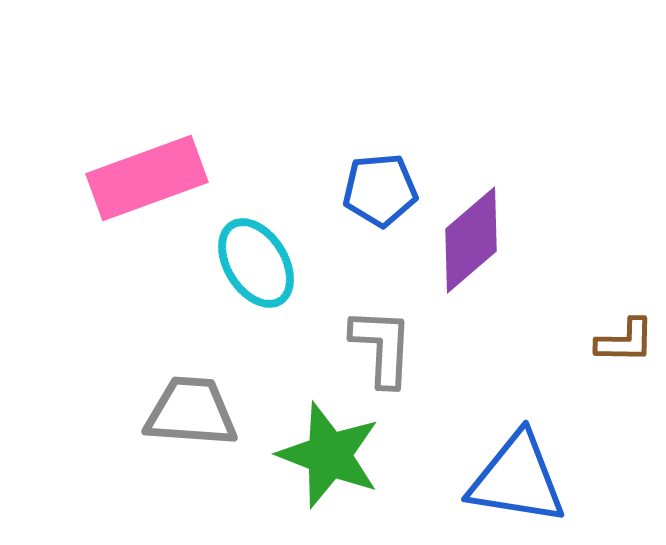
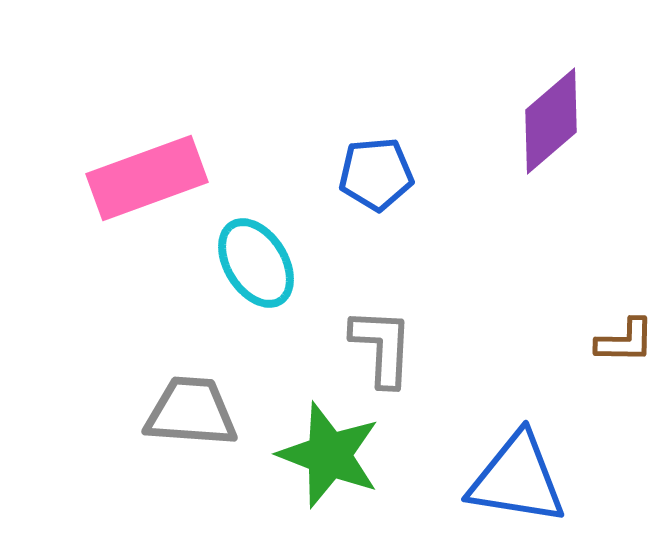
blue pentagon: moved 4 px left, 16 px up
purple diamond: moved 80 px right, 119 px up
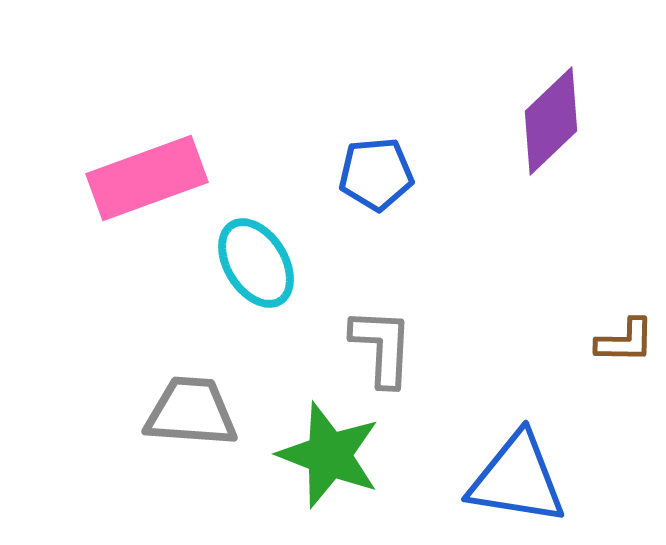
purple diamond: rotated 3 degrees counterclockwise
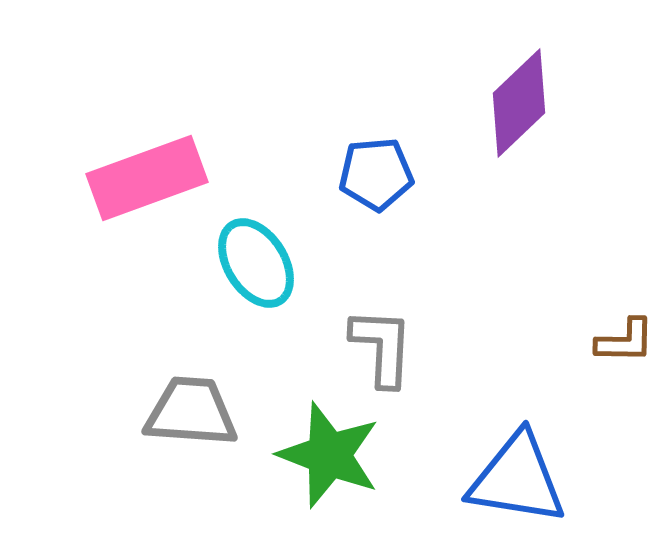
purple diamond: moved 32 px left, 18 px up
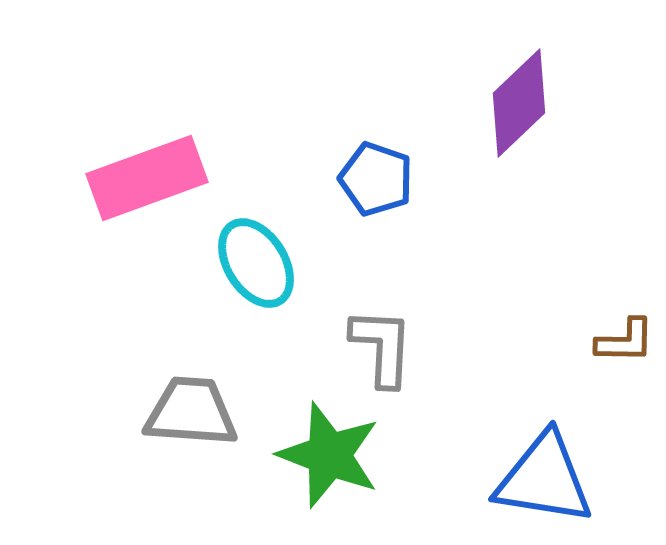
blue pentagon: moved 5 px down; rotated 24 degrees clockwise
blue triangle: moved 27 px right
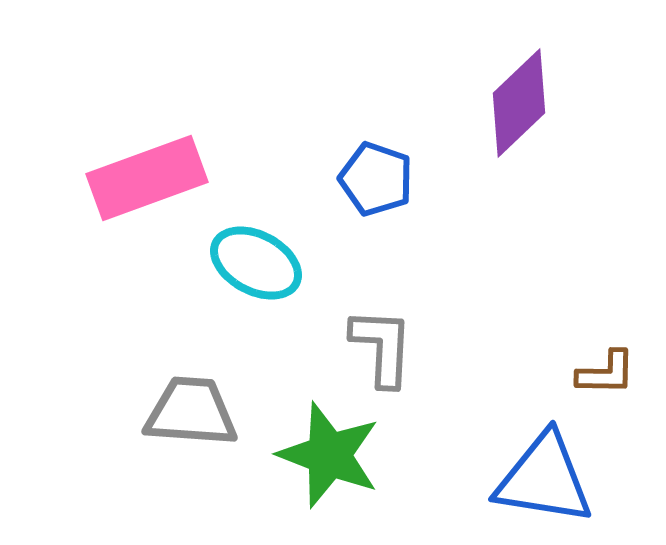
cyan ellipse: rotated 30 degrees counterclockwise
brown L-shape: moved 19 px left, 32 px down
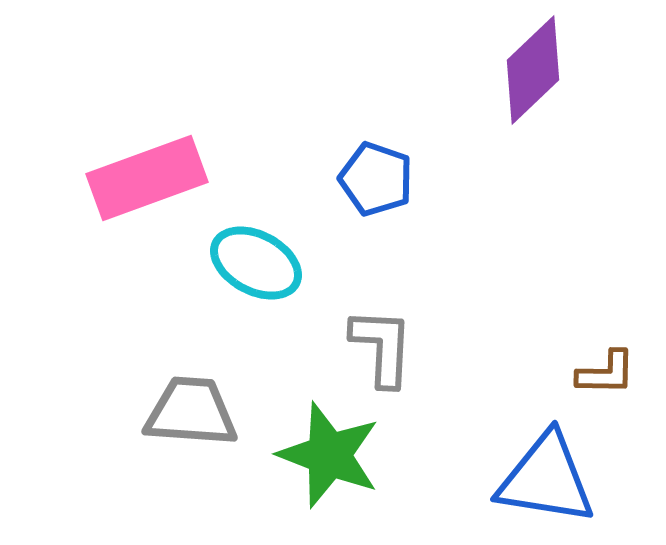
purple diamond: moved 14 px right, 33 px up
blue triangle: moved 2 px right
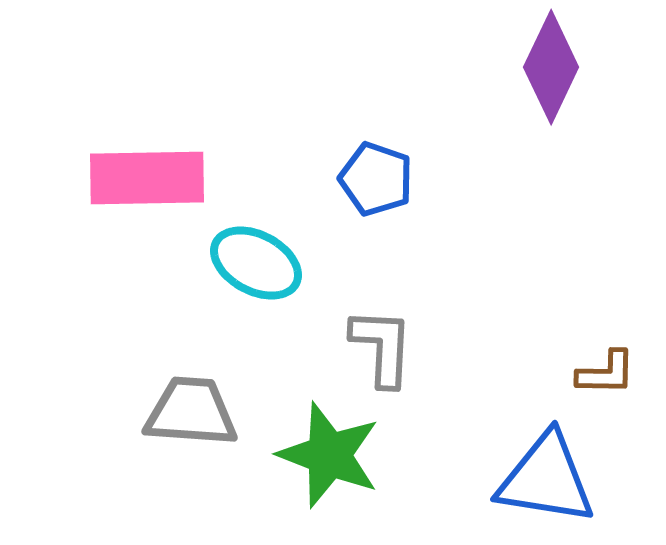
purple diamond: moved 18 px right, 3 px up; rotated 21 degrees counterclockwise
pink rectangle: rotated 19 degrees clockwise
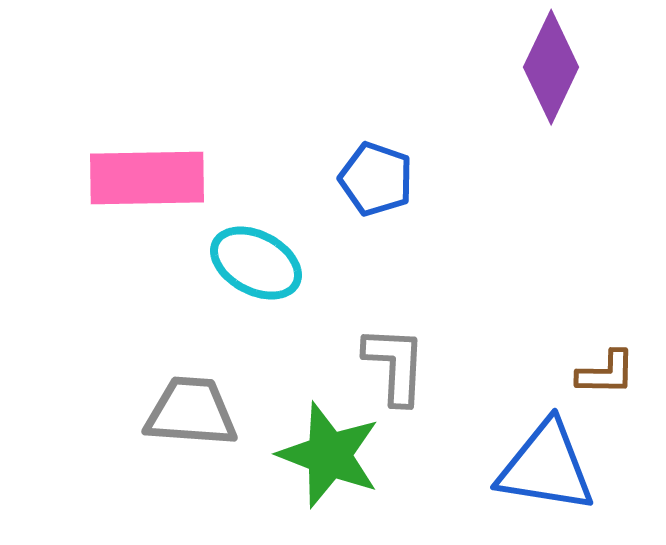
gray L-shape: moved 13 px right, 18 px down
blue triangle: moved 12 px up
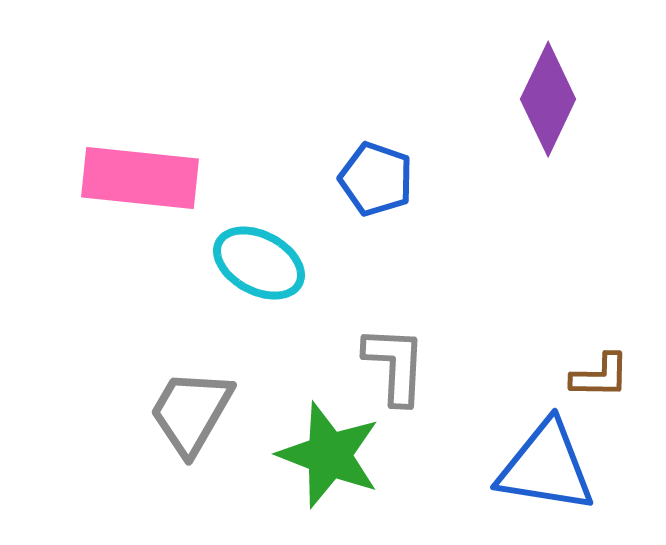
purple diamond: moved 3 px left, 32 px down
pink rectangle: moved 7 px left; rotated 7 degrees clockwise
cyan ellipse: moved 3 px right
brown L-shape: moved 6 px left, 3 px down
gray trapezoid: rotated 64 degrees counterclockwise
